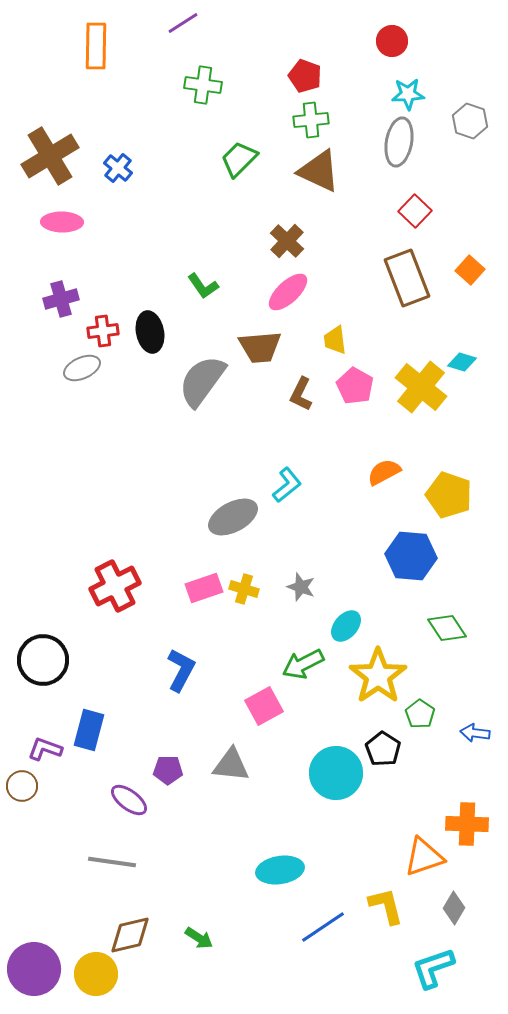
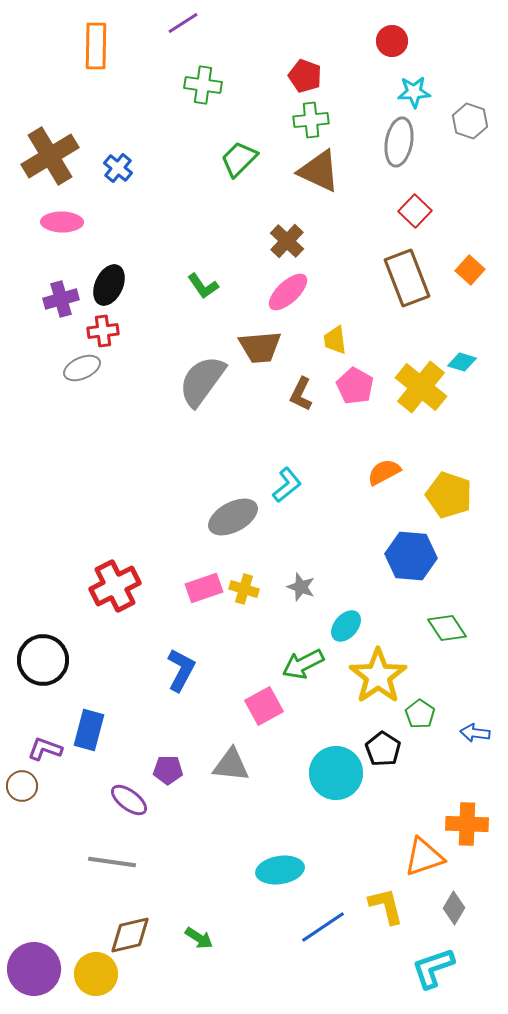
cyan star at (408, 94): moved 6 px right, 2 px up
black ellipse at (150, 332): moved 41 px left, 47 px up; rotated 36 degrees clockwise
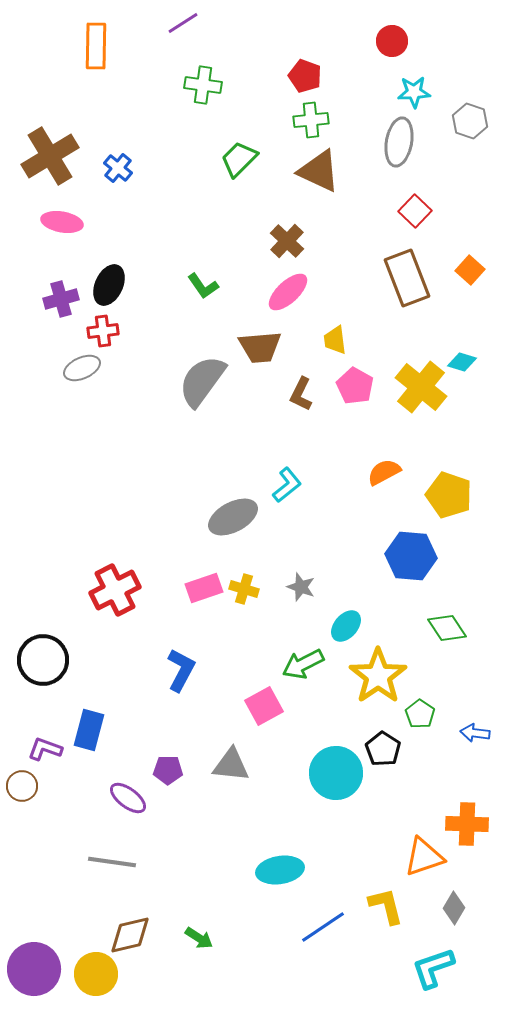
pink ellipse at (62, 222): rotated 9 degrees clockwise
red cross at (115, 586): moved 4 px down
purple ellipse at (129, 800): moved 1 px left, 2 px up
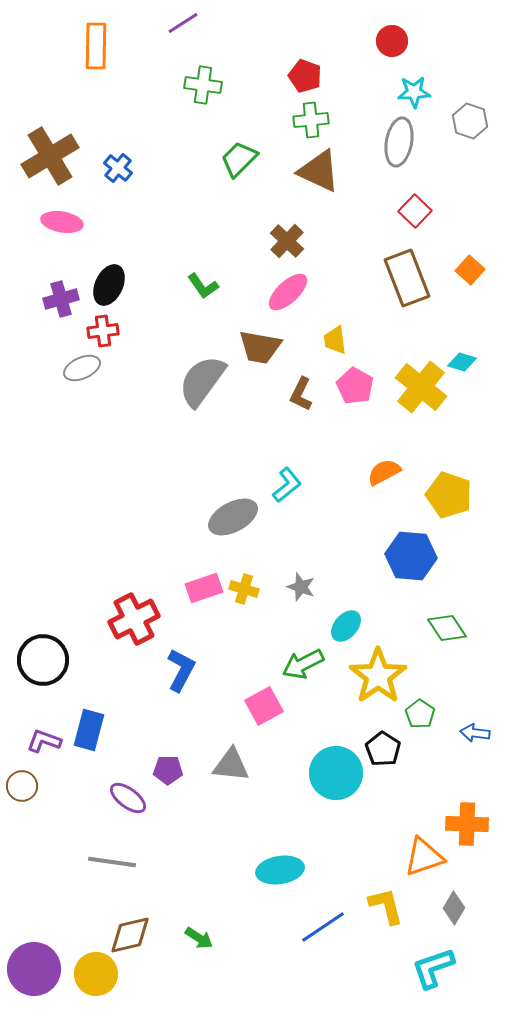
brown trapezoid at (260, 347): rotated 15 degrees clockwise
red cross at (115, 590): moved 19 px right, 29 px down
purple L-shape at (45, 749): moved 1 px left, 8 px up
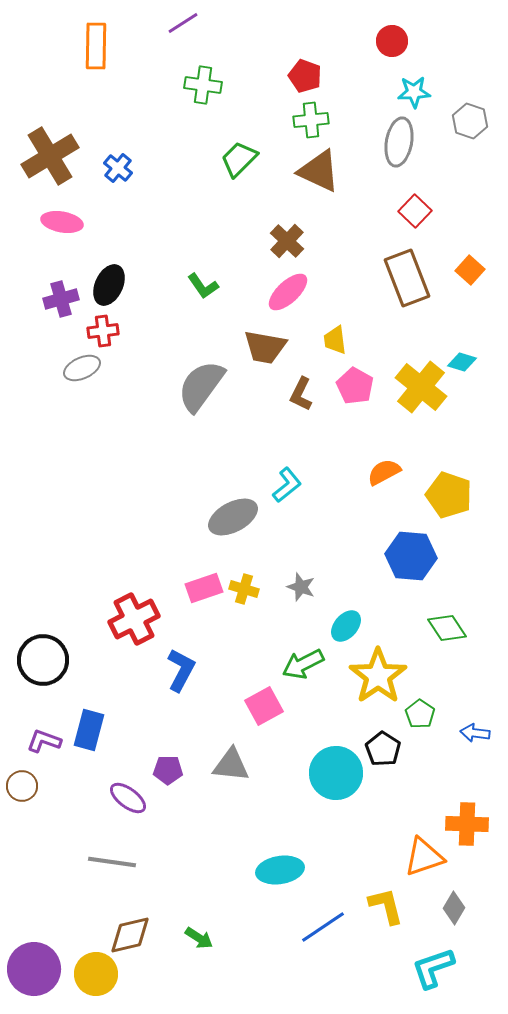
brown trapezoid at (260, 347): moved 5 px right
gray semicircle at (202, 381): moved 1 px left, 5 px down
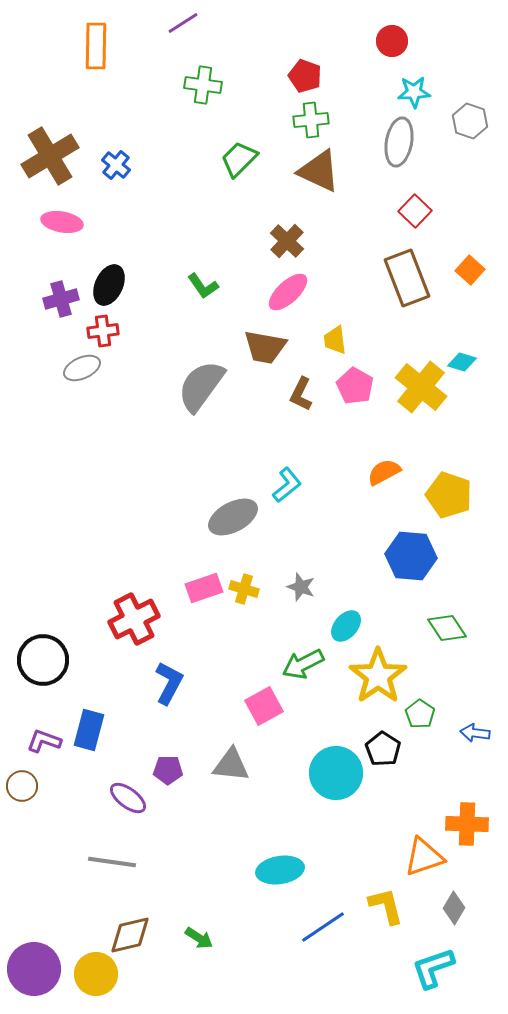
blue cross at (118, 168): moved 2 px left, 3 px up
blue L-shape at (181, 670): moved 12 px left, 13 px down
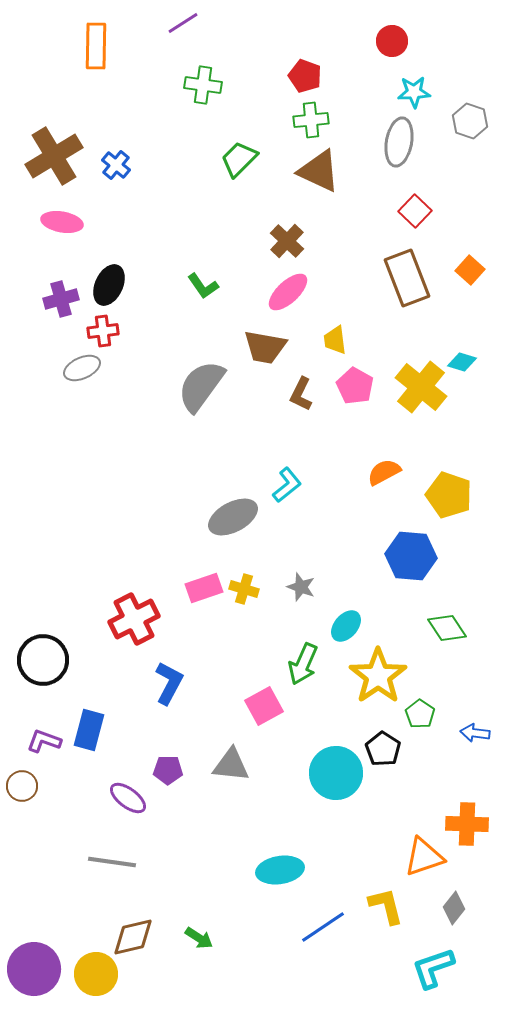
brown cross at (50, 156): moved 4 px right
green arrow at (303, 664): rotated 39 degrees counterclockwise
gray diamond at (454, 908): rotated 8 degrees clockwise
brown diamond at (130, 935): moved 3 px right, 2 px down
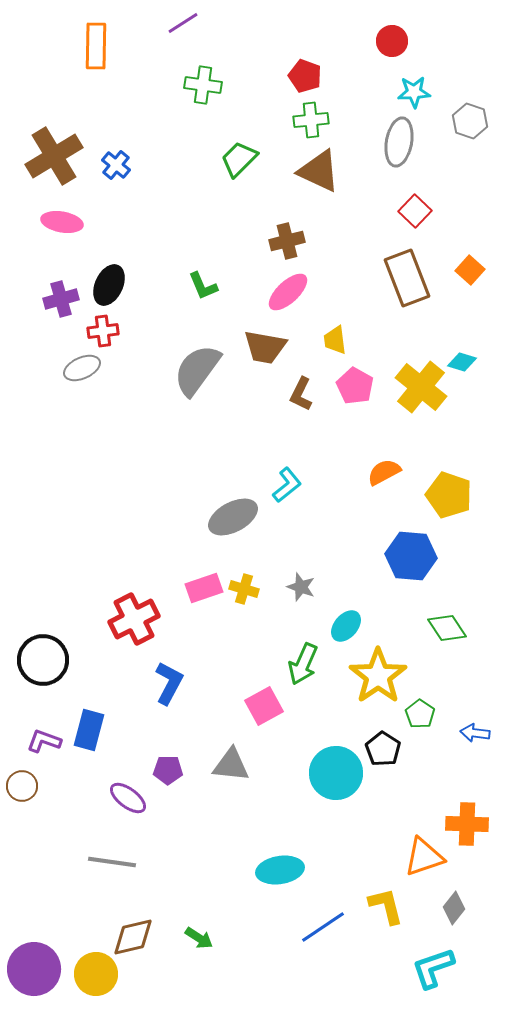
brown cross at (287, 241): rotated 32 degrees clockwise
green L-shape at (203, 286): rotated 12 degrees clockwise
gray semicircle at (201, 386): moved 4 px left, 16 px up
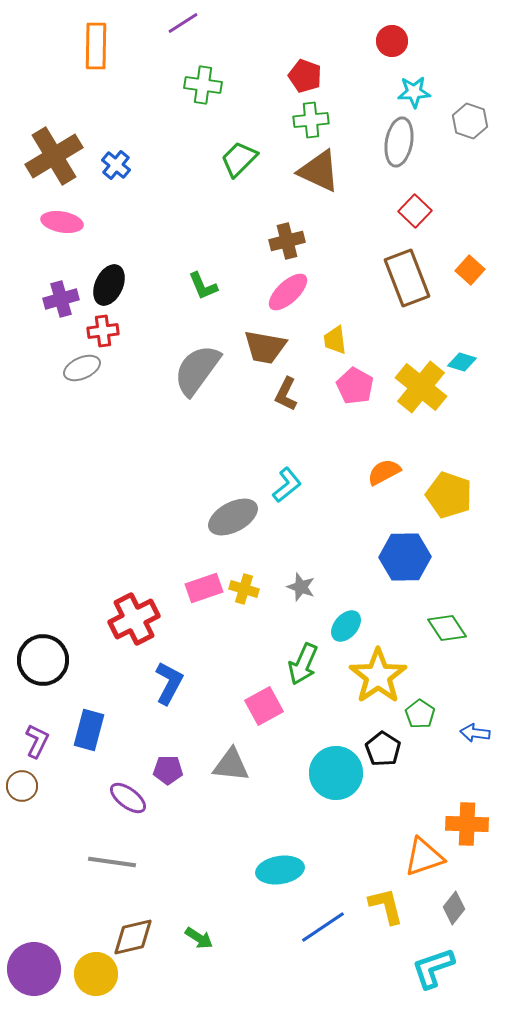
brown L-shape at (301, 394): moved 15 px left
blue hexagon at (411, 556): moved 6 px left, 1 px down; rotated 6 degrees counterclockwise
purple L-shape at (44, 741): moved 7 px left; rotated 96 degrees clockwise
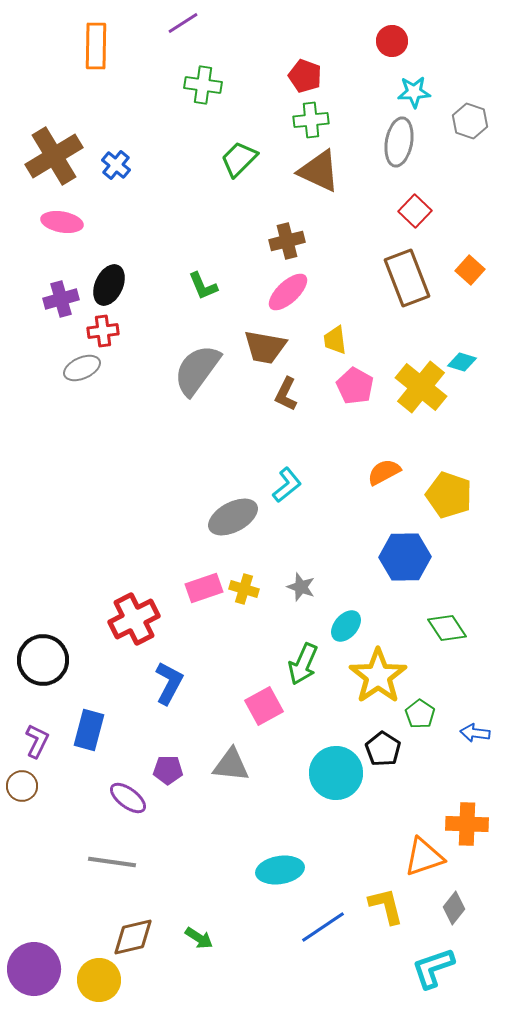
yellow circle at (96, 974): moved 3 px right, 6 px down
